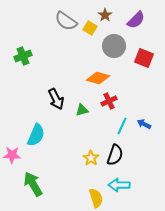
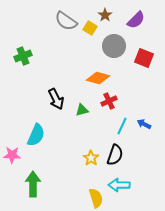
green arrow: rotated 30 degrees clockwise
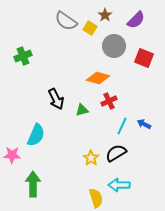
black semicircle: moved 1 px right, 2 px up; rotated 140 degrees counterclockwise
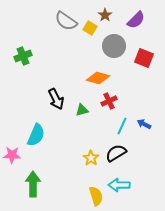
yellow semicircle: moved 2 px up
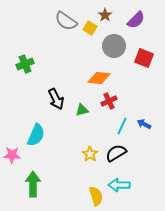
green cross: moved 2 px right, 8 px down
orange diamond: moved 1 px right; rotated 10 degrees counterclockwise
yellow star: moved 1 px left, 4 px up
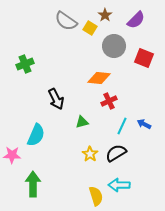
green triangle: moved 12 px down
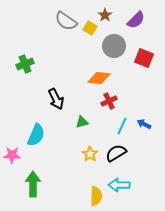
yellow semicircle: rotated 18 degrees clockwise
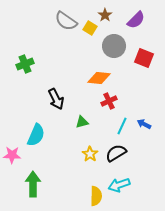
cyan arrow: rotated 20 degrees counterclockwise
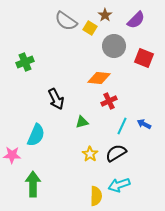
green cross: moved 2 px up
